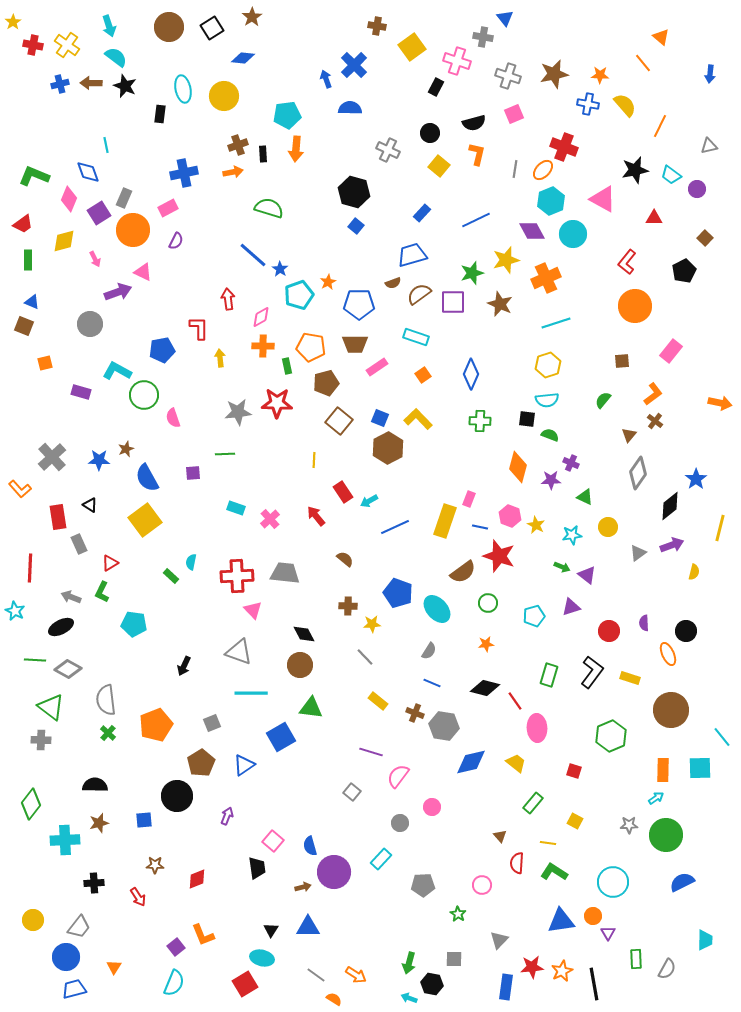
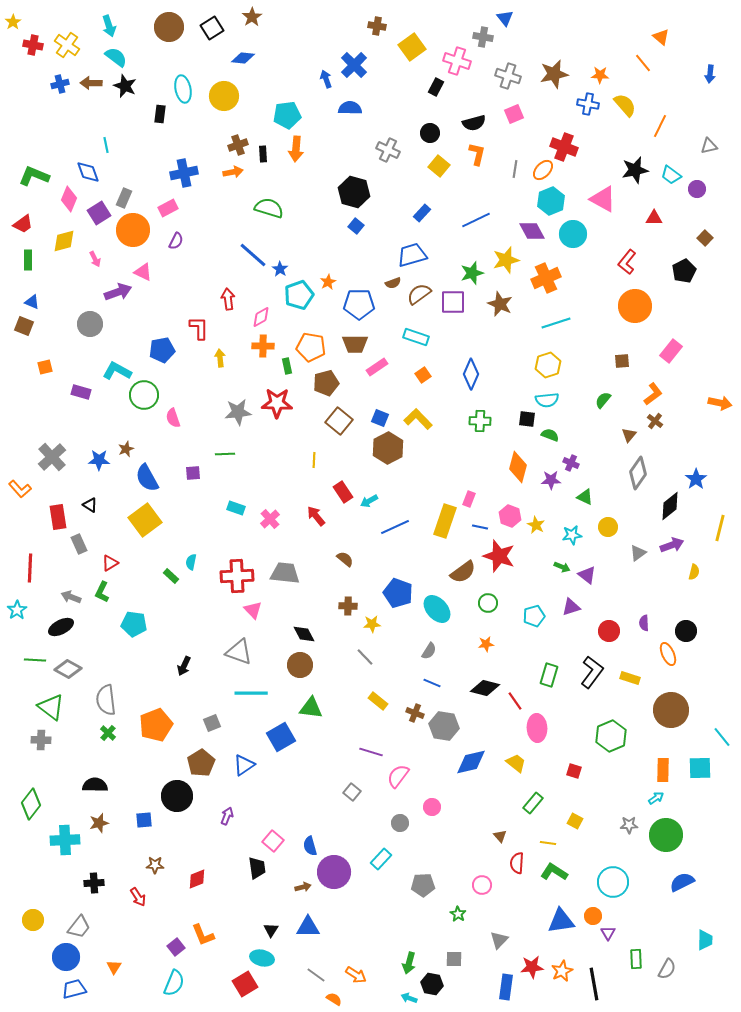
orange square at (45, 363): moved 4 px down
cyan star at (15, 611): moved 2 px right, 1 px up; rotated 12 degrees clockwise
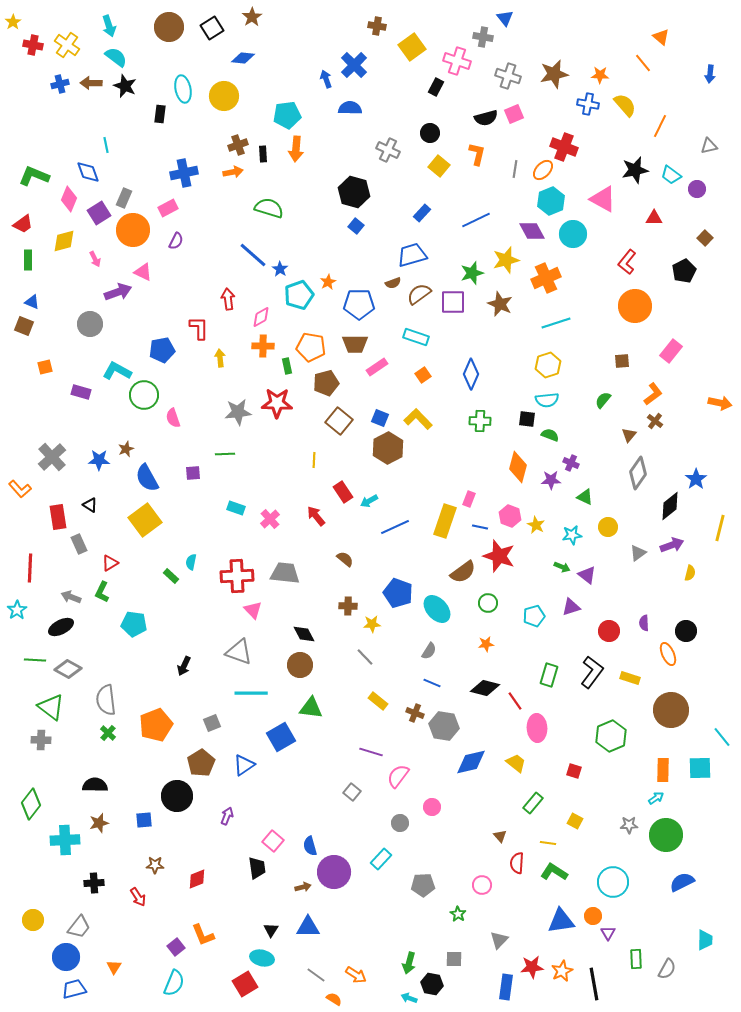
black semicircle at (474, 123): moved 12 px right, 5 px up
yellow semicircle at (694, 572): moved 4 px left, 1 px down
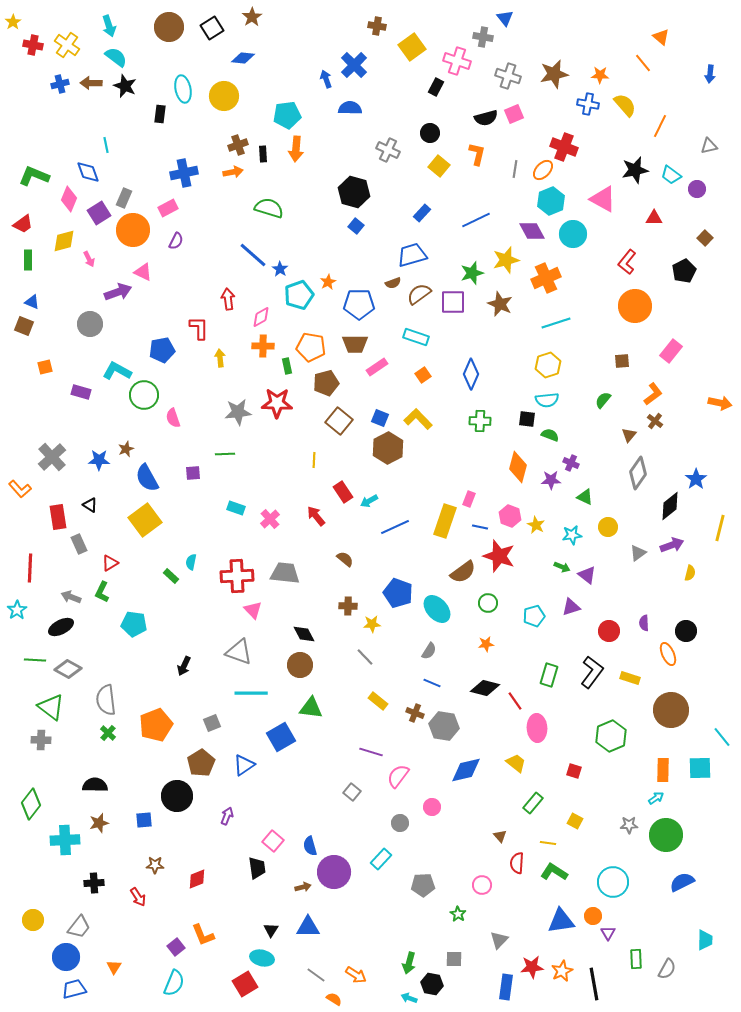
pink arrow at (95, 259): moved 6 px left
blue diamond at (471, 762): moved 5 px left, 8 px down
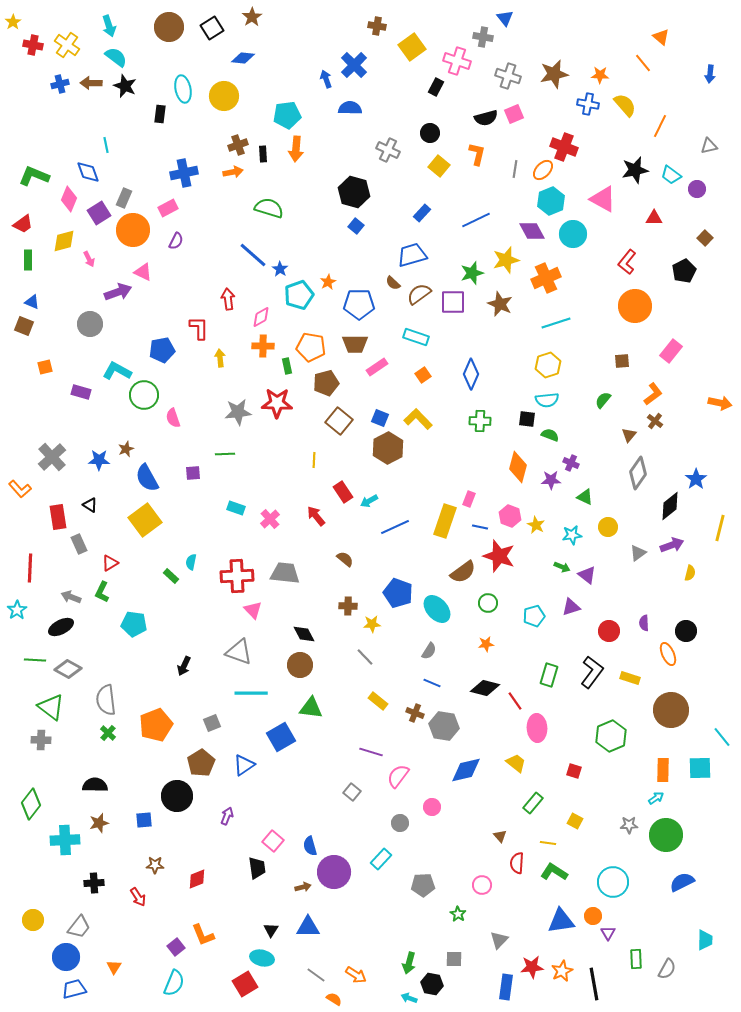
brown semicircle at (393, 283): rotated 63 degrees clockwise
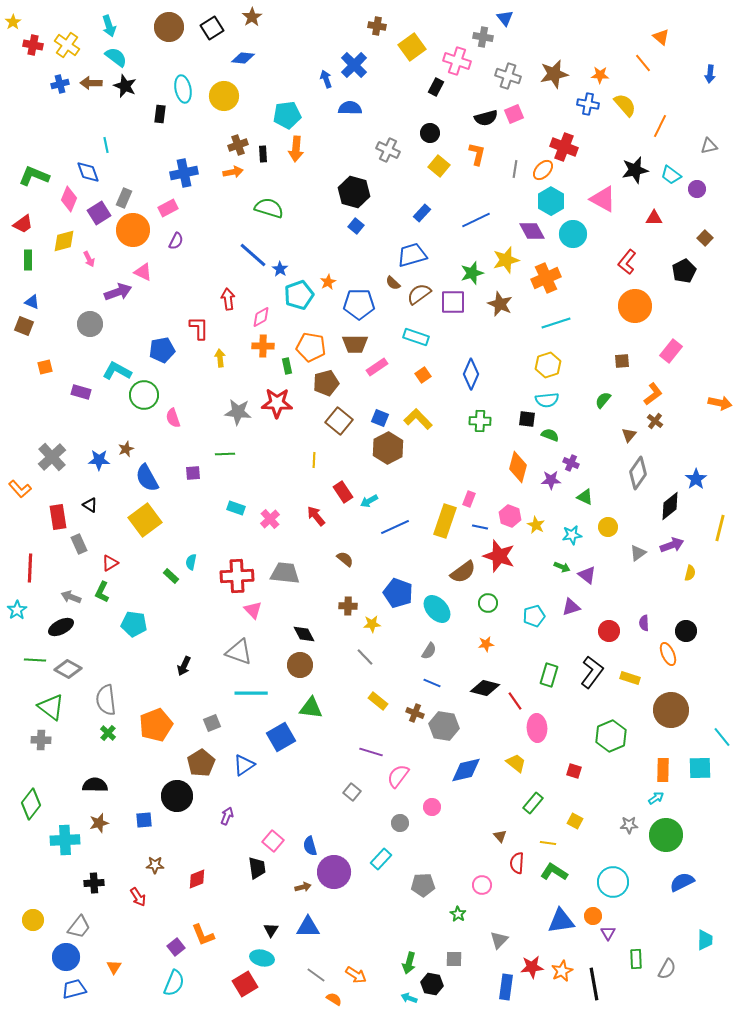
cyan hexagon at (551, 201): rotated 8 degrees counterclockwise
gray star at (238, 412): rotated 12 degrees clockwise
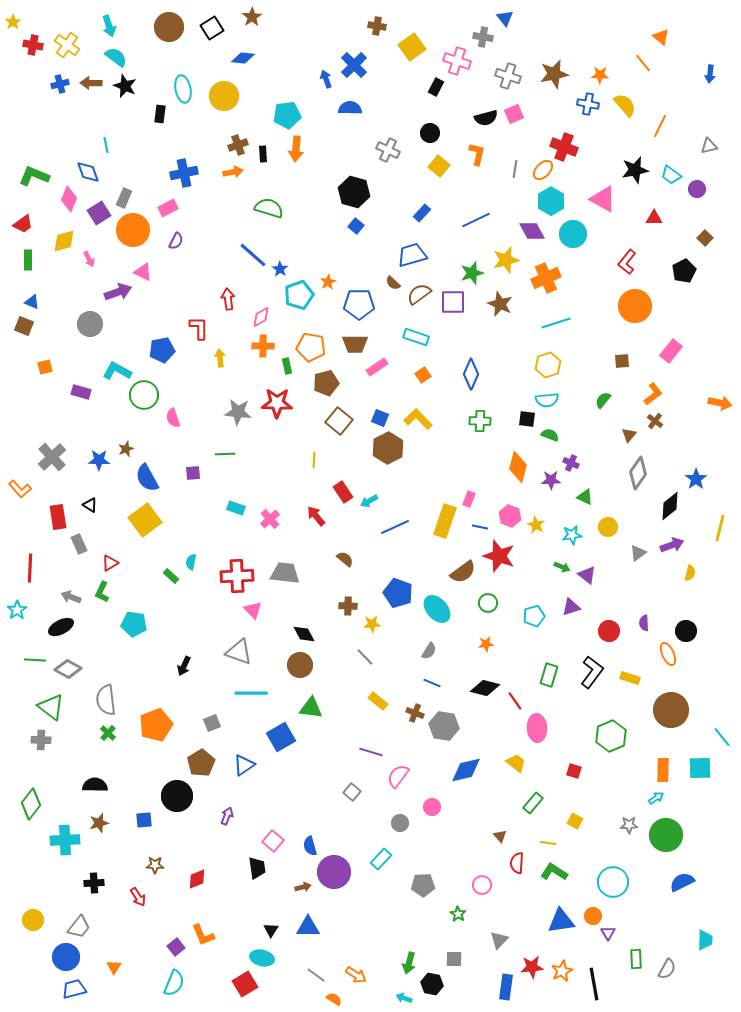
cyan arrow at (409, 998): moved 5 px left
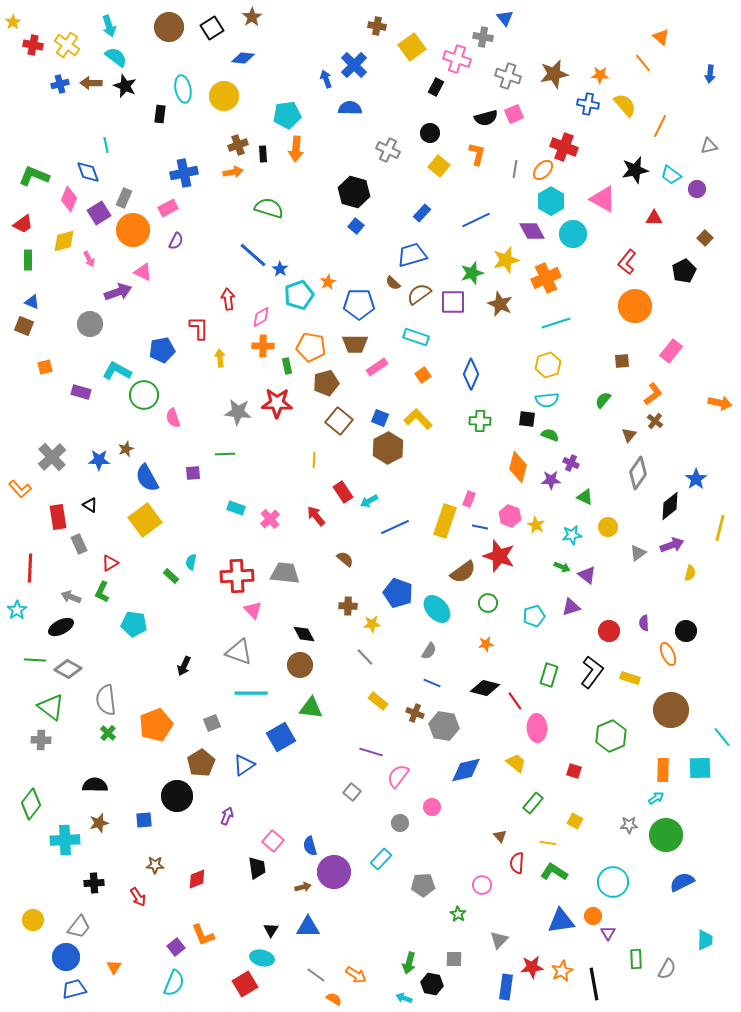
pink cross at (457, 61): moved 2 px up
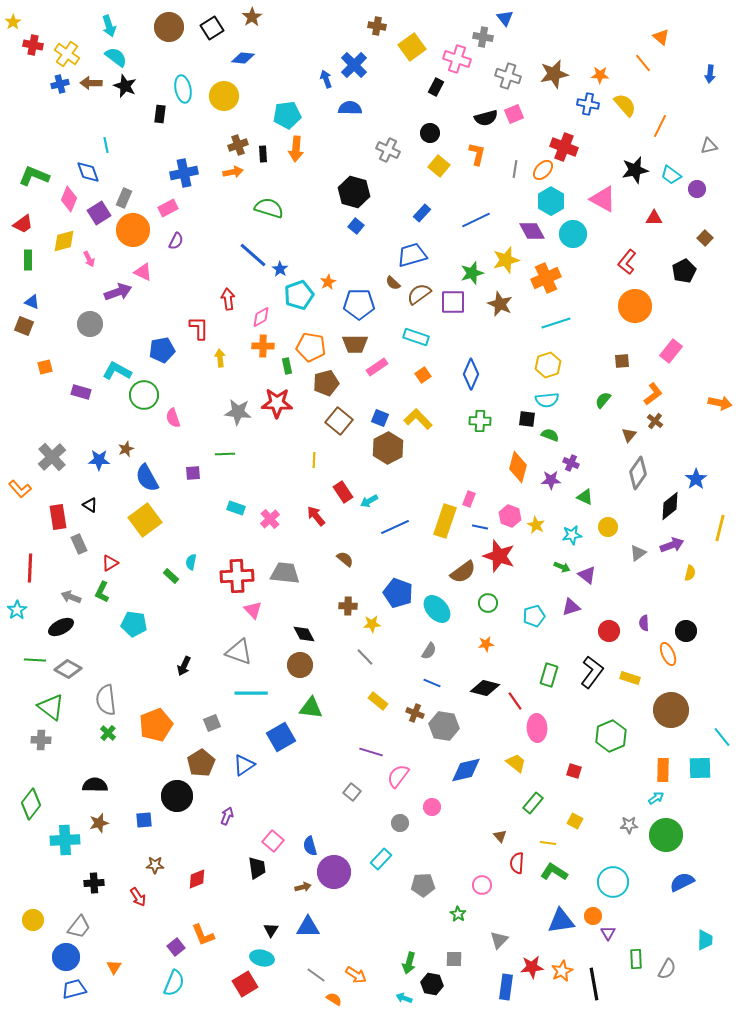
yellow cross at (67, 45): moved 9 px down
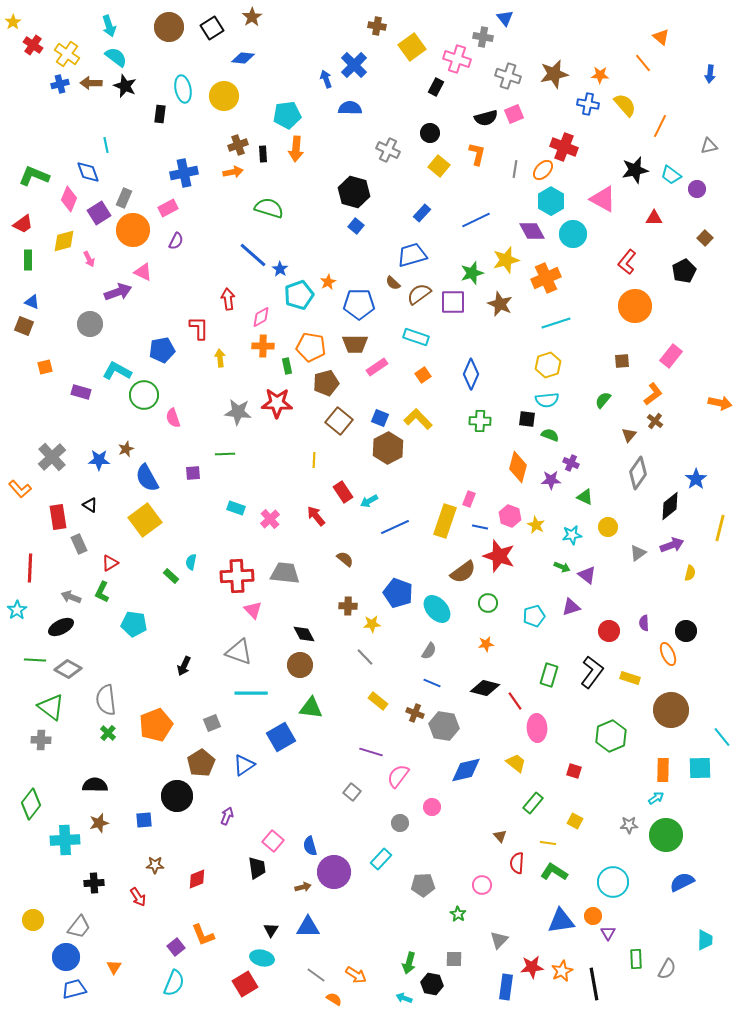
red cross at (33, 45): rotated 24 degrees clockwise
pink rectangle at (671, 351): moved 5 px down
